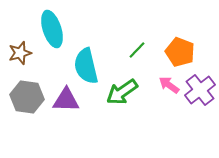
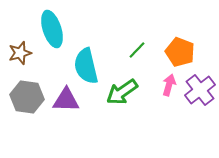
pink arrow: rotated 70 degrees clockwise
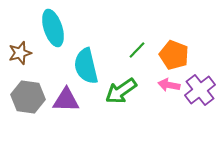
cyan ellipse: moved 1 px right, 1 px up
orange pentagon: moved 6 px left, 3 px down
pink arrow: rotated 95 degrees counterclockwise
green arrow: moved 1 px left, 1 px up
gray hexagon: moved 1 px right
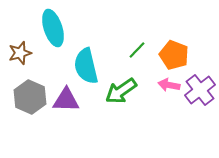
gray hexagon: moved 2 px right; rotated 16 degrees clockwise
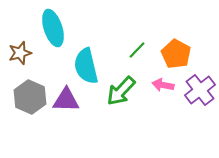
orange pentagon: moved 2 px right, 1 px up; rotated 8 degrees clockwise
pink arrow: moved 6 px left
green arrow: rotated 12 degrees counterclockwise
